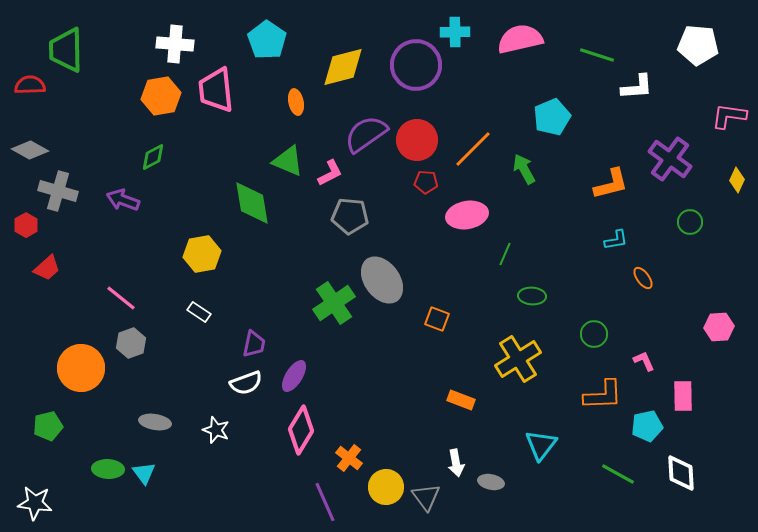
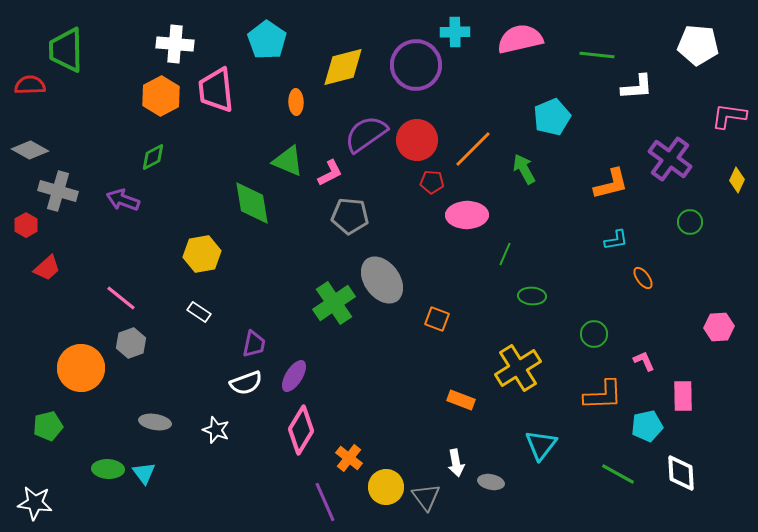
green line at (597, 55): rotated 12 degrees counterclockwise
orange hexagon at (161, 96): rotated 18 degrees counterclockwise
orange ellipse at (296, 102): rotated 10 degrees clockwise
red pentagon at (426, 182): moved 6 px right
pink ellipse at (467, 215): rotated 9 degrees clockwise
yellow cross at (518, 359): moved 9 px down
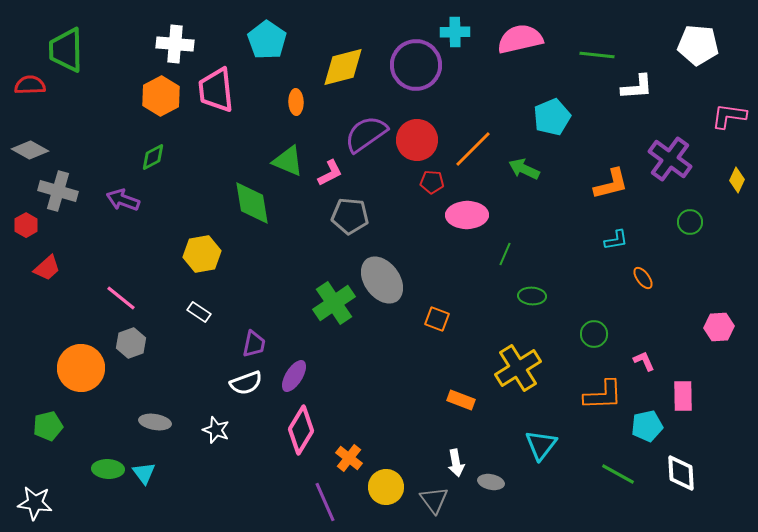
green arrow at (524, 169): rotated 36 degrees counterclockwise
gray triangle at (426, 497): moved 8 px right, 3 px down
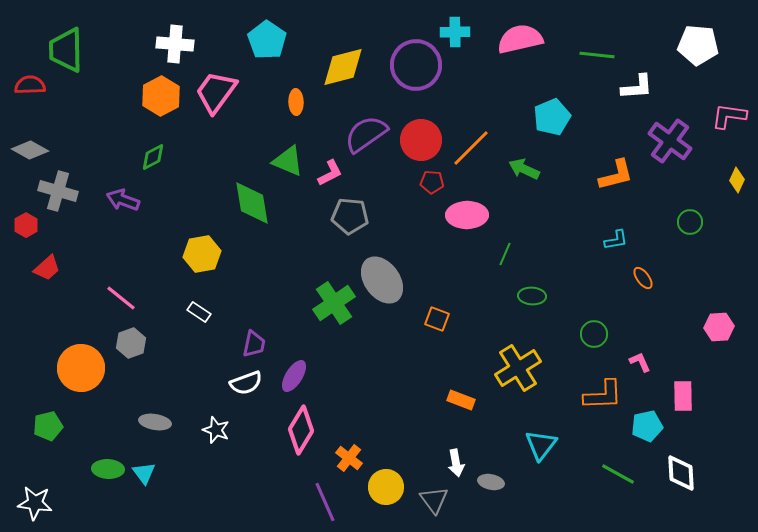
pink trapezoid at (216, 90): moved 2 px down; rotated 42 degrees clockwise
red circle at (417, 140): moved 4 px right
orange line at (473, 149): moved 2 px left, 1 px up
purple cross at (670, 159): moved 18 px up
orange L-shape at (611, 184): moved 5 px right, 9 px up
pink L-shape at (644, 361): moved 4 px left, 1 px down
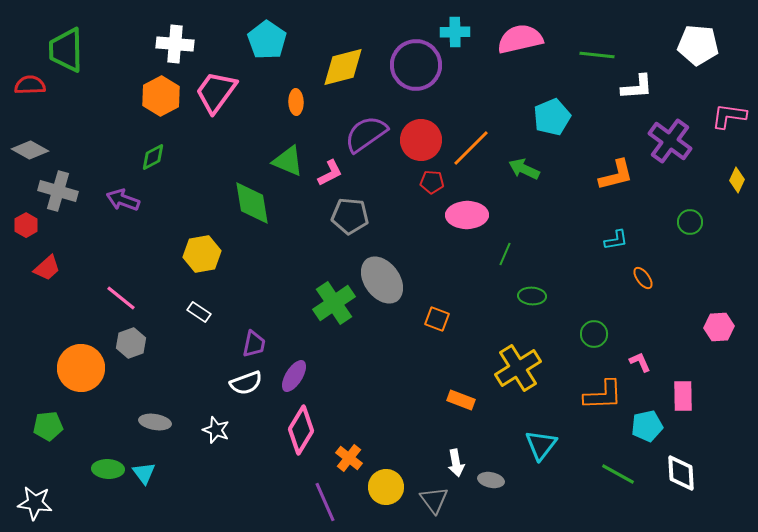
green pentagon at (48, 426): rotated 8 degrees clockwise
gray ellipse at (491, 482): moved 2 px up
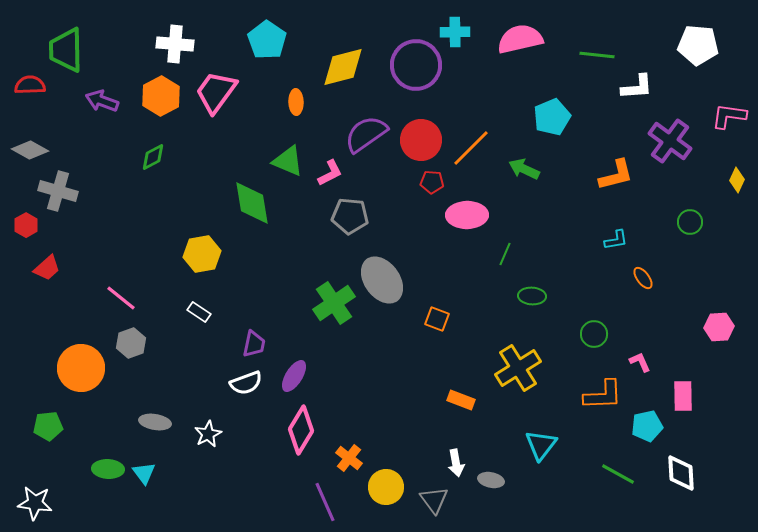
purple arrow at (123, 200): moved 21 px left, 99 px up
white star at (216, 430): moved 8 px left, 4 px down; rotated 24 degrees clockwise
